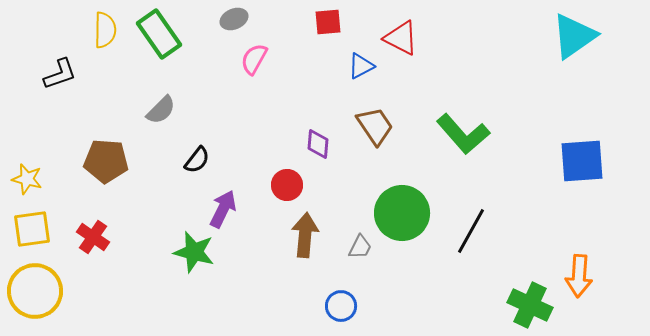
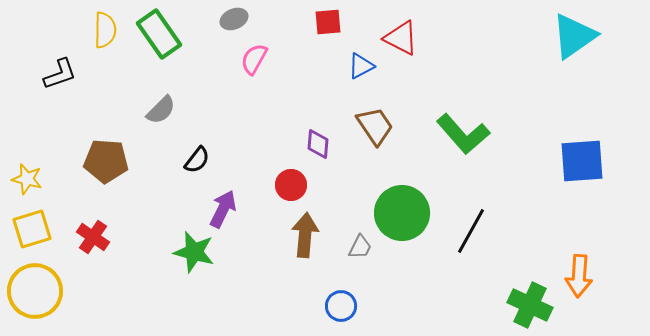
red circle: moved 4 px right
yellow square: rotated 9 degrees counterclockwise
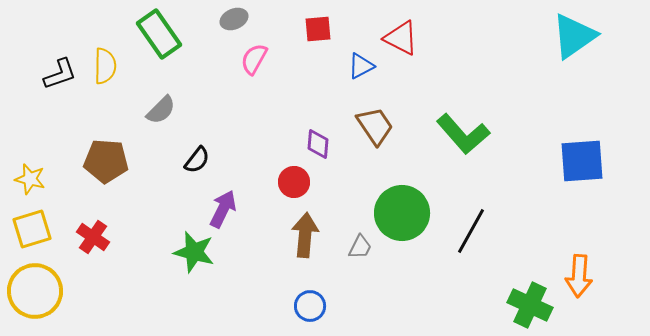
red square: moved 10 px left, 7 px down
yellow semicircle: moved 36 px down
yellow star: moved 3 px right
red circle: moved 3 px right, 3 px up
blue circle: moved 31 px left
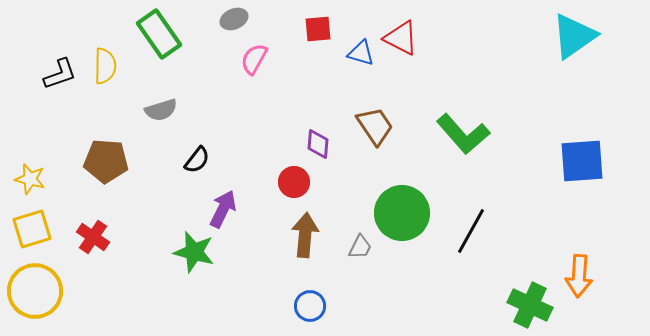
blue triangle: moved 13 px up; rotated 44 degrees clockwise
gray semicircle: rotated 28 degrees clockwise
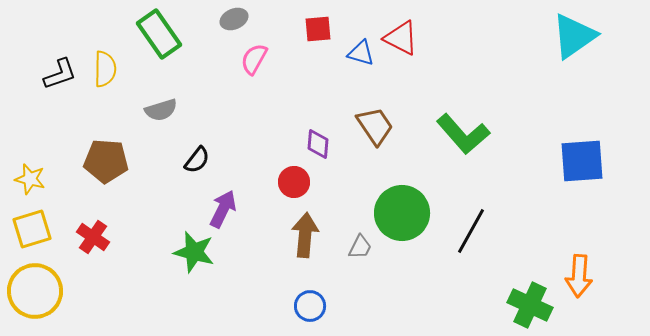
yellow semicircle: moved 3 px down
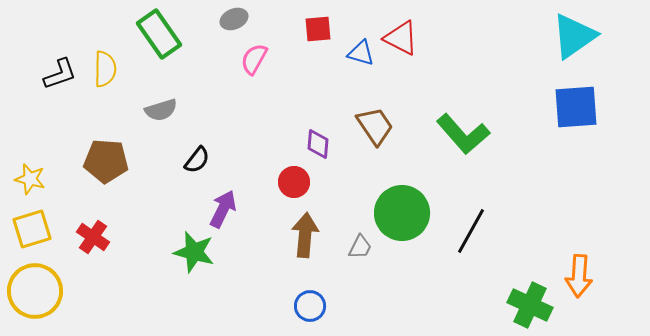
blue square: moved 6 px left, 54 px up
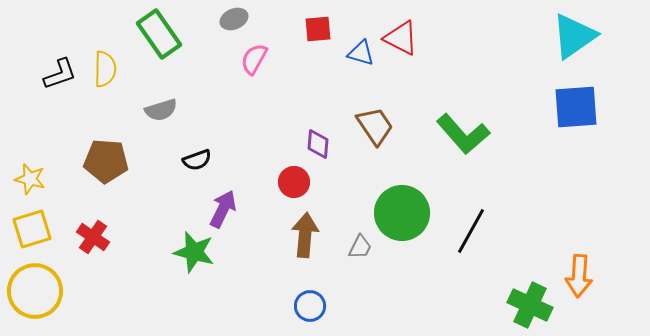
black semicircle: rotated 32 degrees clockwise
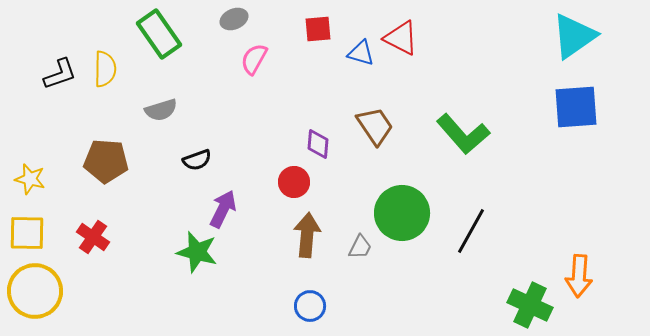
yellow square: moved 5 px left, 4 px down; rotated 18 degrees clockwise
brown arrow: moved 2 px right
green star: moved 3 px right
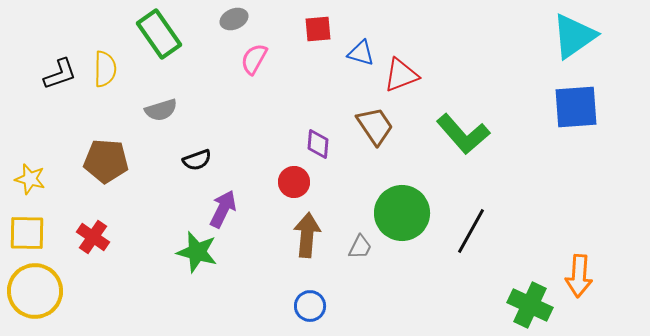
red triangle: moved 37 px down; rotated 48 degrees counterclockwise
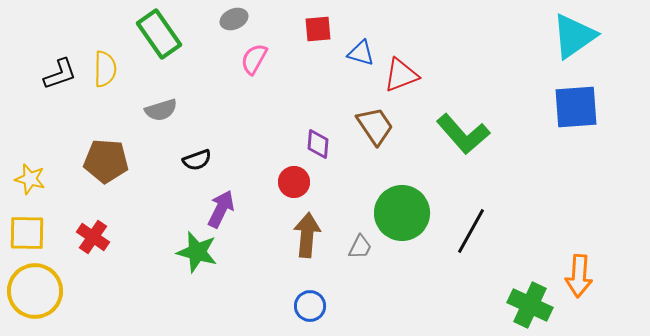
purple arrow: moved 2 px left
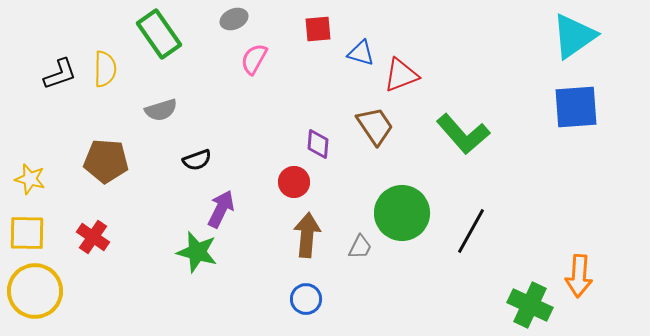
blue circle: moved 4 px left, 7 px up
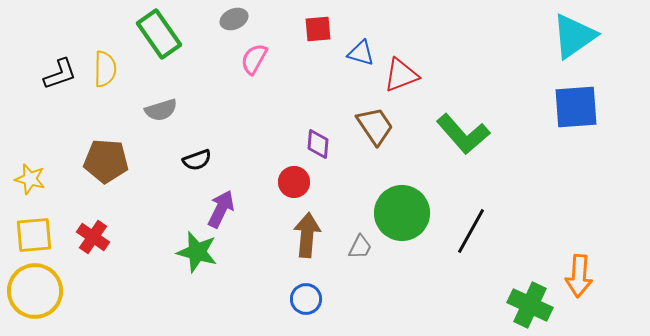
yellow square: moved 7 px right, 2 px down; rotated 6 degrees counterclockwise
